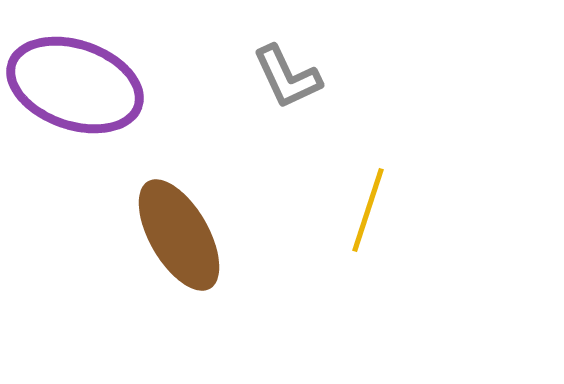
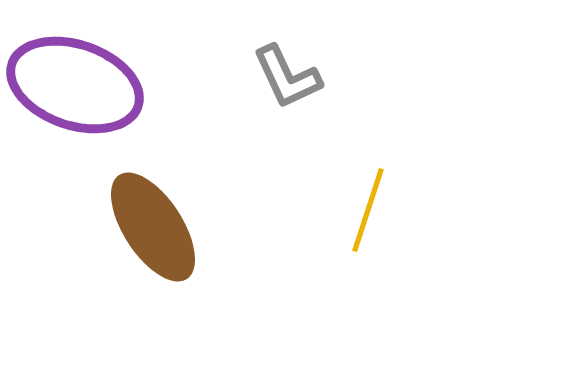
brown ellipse: moved 26 px left, 8 px up; rotated 3 degrees counterclockwise
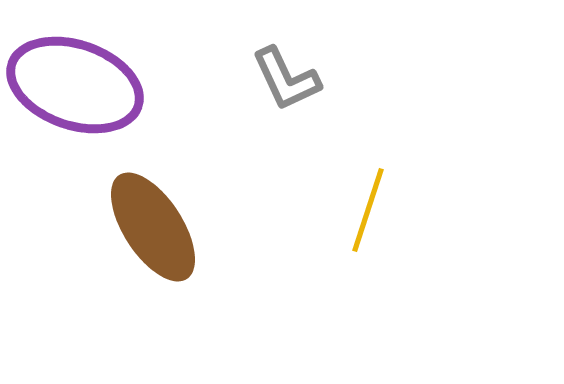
gray L-shape: moved 1 px left, 2 px down
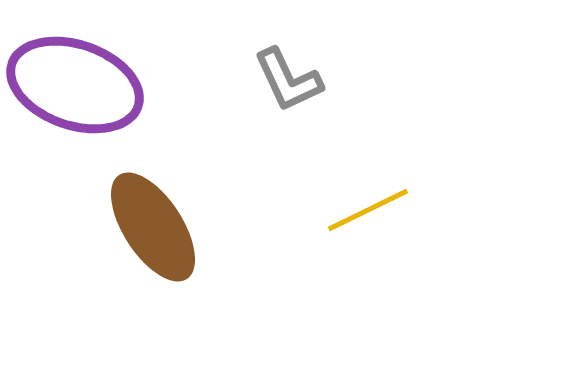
gray L-shape: moved 2 px right, 1 px down
yellow line: rotated 46 degrees clockwise
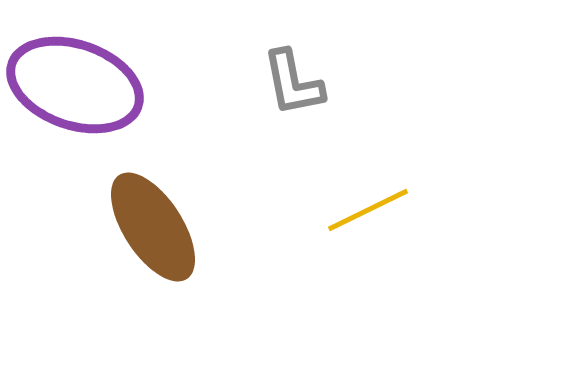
gray L-shape: moved 5 px right, 3 px down; rotated 14 degrees clockwise
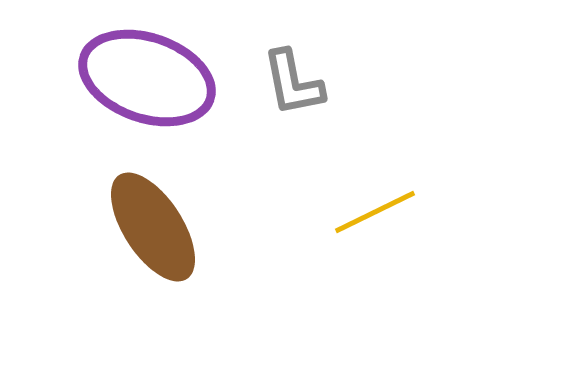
purple ellipse: moved 72 px right, 7 px up
yellow line: moved 7 px right, 2 px down
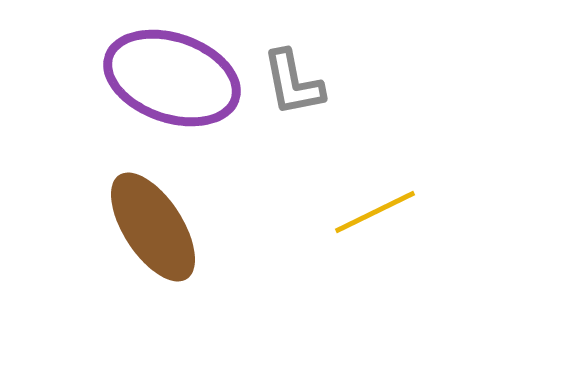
purple ellipse: moved 25 px right
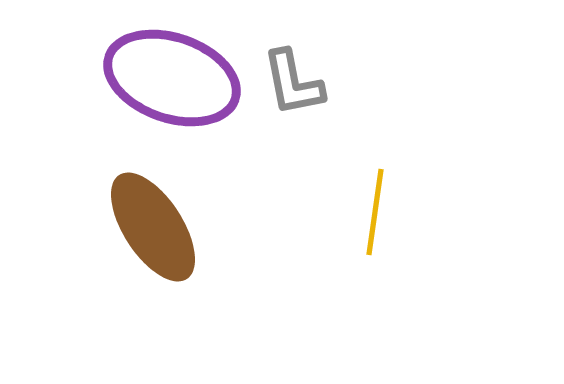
yellow line: rotated 56 degrees counterclockwise
